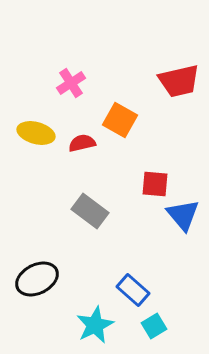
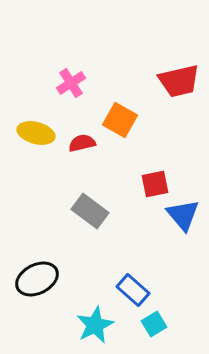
red square: rotated 16 degrees counterclockwise
cyan square: moved 2 px up
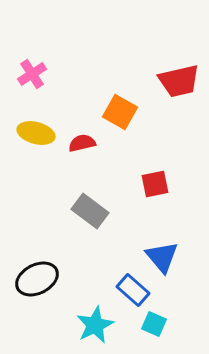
pink cross: moved 39 px left, 9 px up
orange square: moved 8 px up
blue triangle: moved 21 px left, 42 px down
cyan square: rotated 35 degrees counterclockwise
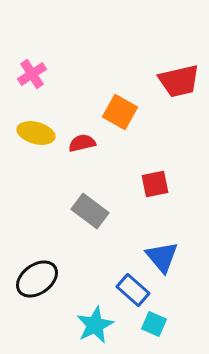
black ellipse: rotated 9 degrees counterclockwise
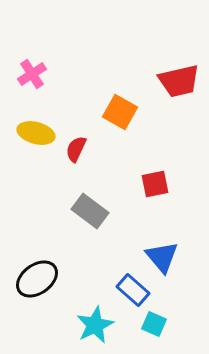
red semicircle: moved 6 px left, 6 px down; rotated 52 degrees counterclockwise
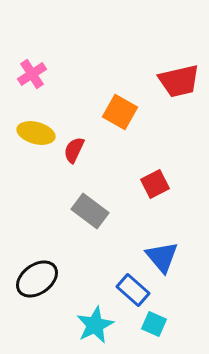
red semicircle: moved 2 px left, 1 px down
red square: rotated 16 degrees counterclockwise
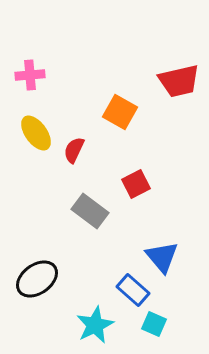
pink cross: moved 2 px left, 1 px down; rotated 28 degrees clockwise
yellow ellipse: rotated 39 degrees clockwise
red square: moved 19 px left
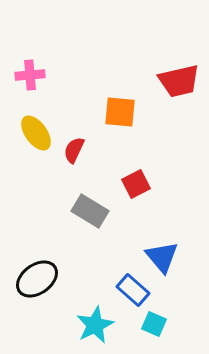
orange square: rotated 24 degrees counterclockwise
gray rectangle: rotated 6 degrees counterclockwise
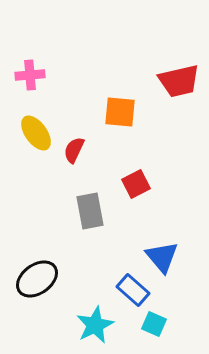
gray rectangle: rotated 48 degrees clockwise
